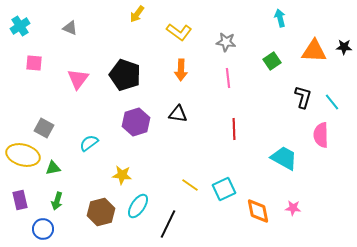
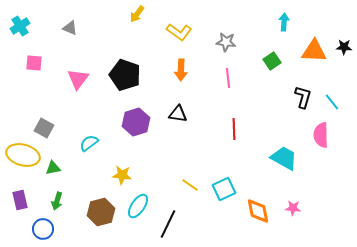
cyan arrow: moved 4 px right, 4 px down; rotated 18 degrees clockwise
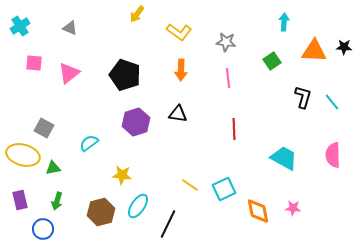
pink triangle: moved 9 px left, 6 px up; rotated 15 degrees clockwise
pink semicircle: moved 12 px right, 20 px down
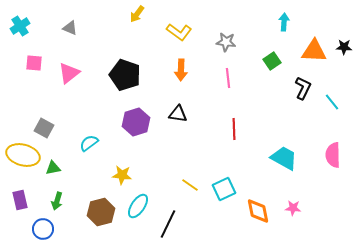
black L-shape: moved 9 px up; rotated 10 degrees clockwise
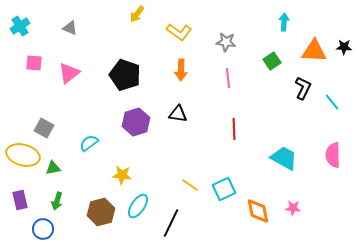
black line: moved 3 px right, 1 px up
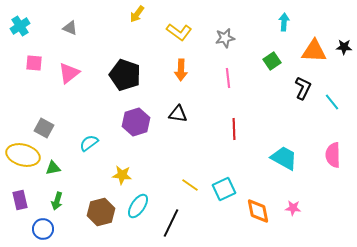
gray star: moved 1 px left, 4 px up; rotated 18 degrees counterclockwise
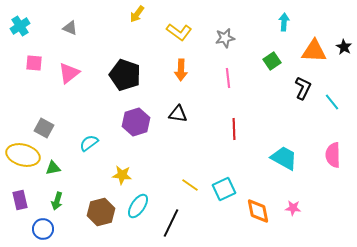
black star: rotated 28 degrees clockwise
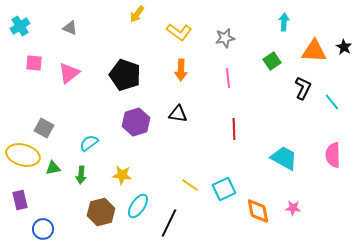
green arrow: moved 24 px right, 26 px up; rotated 12 degrees counterclockwise
black line: moved 2 px left
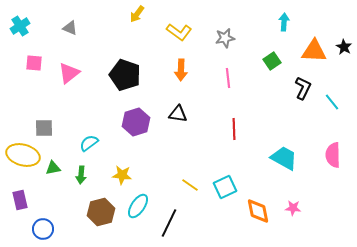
gray square: rotated 30 degrees counterclockwise
cyan square: moved 1 px right, 2 px up
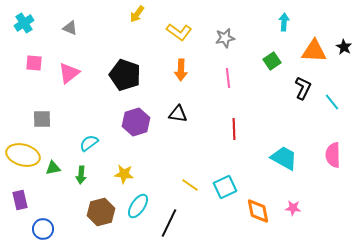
cyan cross: moved 4 px right, 3 px up
gray square: moved 2 px left, 9 px up
yellow star: moved 2 px right, 1 px up
